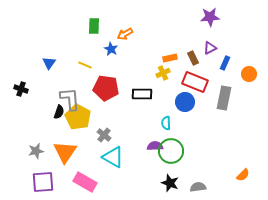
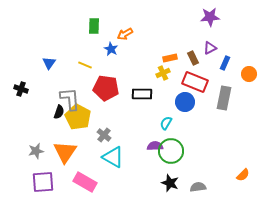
cyan semicircle: rotated 32 degrees clockwise
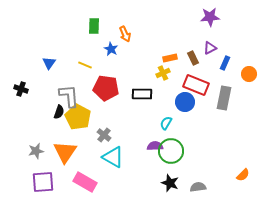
orange arrow: rotated 84 degrees counterclockwise
red rectangle: moved 1 px right, 3 px down
gray L-shape: moved 1 px left, 3 px up
